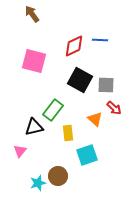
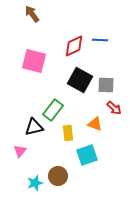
orange triangle: moved 5 px down; rotated 21 degrees counterclockwise
cyan star: moved 3 px left
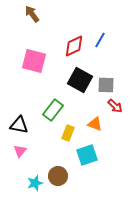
blue line: rotated 63 degrees counterclockwise
red arrow: moved 1 px right, 2 px up
black triangle: moved 15 px left, 2 px up; rotated 24 degrees clockwise
yellow rectangle: rotated 28 degrees clockwise
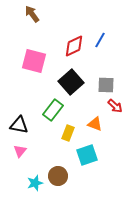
black square: moved 9 px left, 2 px down; rotated 20 degrees clockwise
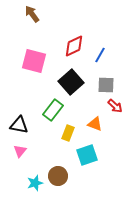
blue line: moved 15 px down
